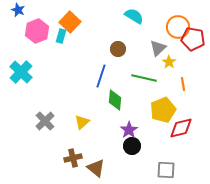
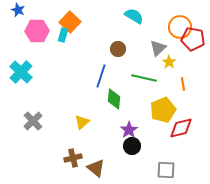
orange circle: moved 2 px right
pink hexagon: rotated 20 degrees clockwise
cyan rectangle: moved 2 px right, 1 px up
green diamond: moved 1 px left, 1 px up
gray cross: moved 12 px left
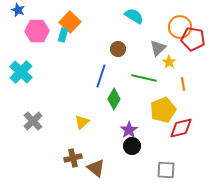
green diamond: rotated 25 degrees clockwise
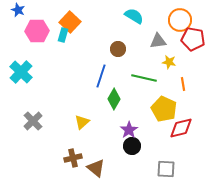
orange circle: moved 7 px up
gray triangle: moved 7 px up; rotated 36 degrees clockwise
yellow star: rotated 24 degrees counterclockwise
yellow pentagon: moved 1 px right, 1 px up; rotated 25 degrees counterclockwise
gray square: moved 1 px up
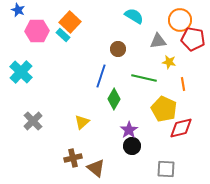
cyan rectangle: rotated 64 degrees counterclockwise
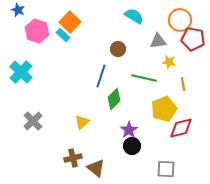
pink hexagon: rotated 20 degrees clockwise
green diamond: rotated 15 degrees clockwise
yellow pentagon: rotated 25 degrees clockwise
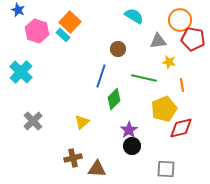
orange line: moved 1 px left, 1 px down
brown triangle: moved 1 px right, 1 px down; rotated 36 degrees counterclockwise
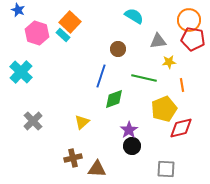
orange circle: moved 9 px right
pink hexagon: moved 2 px down
yellow star: rotated 16 degrees counterclockwise
green diamond: rotated 25 degrees clockwise
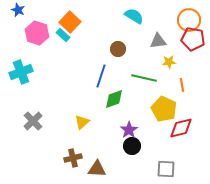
cyan cross: rotated 25 degrees clockwise
yellow pentagon: rotated 25 degrees counterclockwise
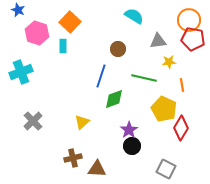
cyan rectangle: moved 11 px down; rotated 48 degrees clockwise
red diamond: rotated 45 degrees counterclockwise
gray square: rotated 24 degrees clockwise
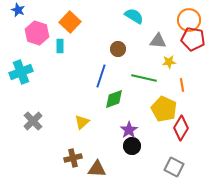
gray triangle: rotated 12 degrees clockwise
cyan rectangle: moved 3 px left
gray square: moved 8 px right, 2 px up
